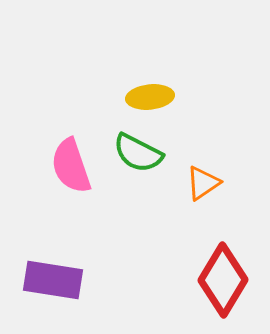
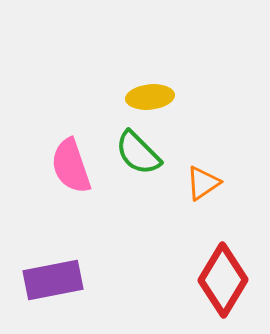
green semicircle: rotated 18 degrees clockwise
purple rectangle: rotated 20 degrees counterclockwise
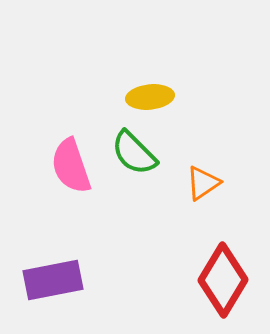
green semicircle: moved 4 px left
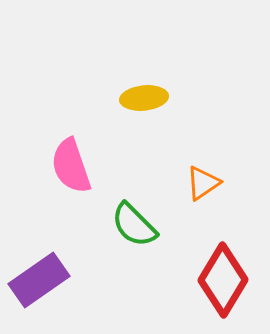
yellow ellipse: moved 6 px left, 1 px down
green semicircle: moved 72 px down
purple rectangle: moved 14 px left; rotated 24 degrees counterclockwise
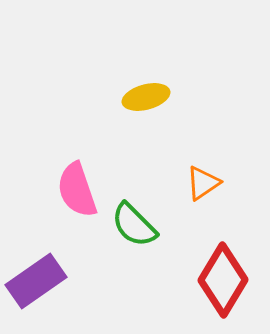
yellow ellipse: moved 2 px right, 1 px up; rotated 9 degrees counterclockwise
pink semicircle: moved 6 px right, 24 px down
purple rectangle: moved 3 px left, 1 px down
